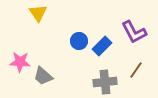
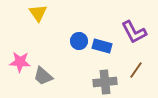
blue rectangle: rotated 60 degrees clockwise
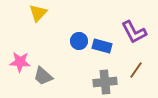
yellow triangle: rotated 18 degrees clockwise
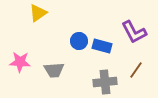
yellow triangle: rotated 12 degrees clockwise
gray trapezoid: moved 11 px right, 6 px up; rotated 45 degrees counterclockwise
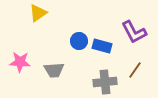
brown line: moved 1 px left
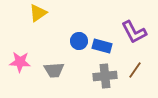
gray cross: moved 6 px up
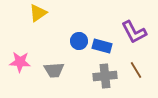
brown line: moved 1 px right; rotated 66 degrees counterclockwise
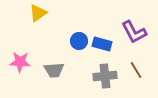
blue rectangle: moved 2 px up
